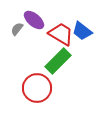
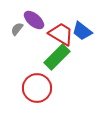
green rectangle: moved 1 px left, 4 px up
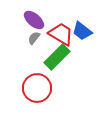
gray semicircle: moved 17 px right, 9 px down
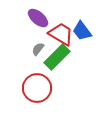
purple ellipse: moved 4 px right, 2 px up
blue trapezoid: rotated 15 degrees clockwise
gray semicircle: moved 4 px right, 11 px down
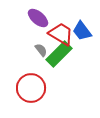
gray semicircle: moved 3 px right, 1 px down; rotated 104 degrees clockwise
green rectangle: moved 2 px right, 3 px up
red circle: moved 6 px left
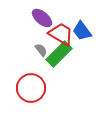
purple ellipse: moved 4 px right
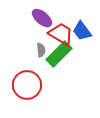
gray semicircle: rotated 32 degrees clockwise
red circle: moved 4 px left, 3 px up
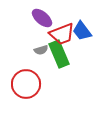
red trapezoid: moved 1 px right; rotated 128 degrees clockwise
gray semicircle: rotated 80 degrees clockwise
green rectangle: rotated 68 degrees counterclockwise
red circle: moved 1 px left, 1 px up
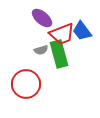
green rectangle: rotated 8 degrees clockwise
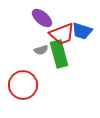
blue trapezoid: rotated 35 degrees counterclockwise
red circle: moved 3 px left, 1 px down
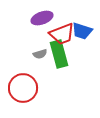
purple ellipse: rotated 60 degrees counterclockwise
gray semicircle: moved 1 px left, 4 px down
red circle: moved 3 px down
